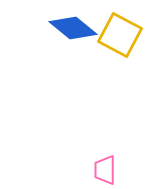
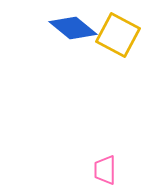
yellow square: moved 2 px left
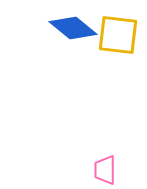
yellow square: rotated 21 degrees counterclockwise
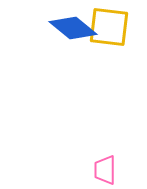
yellow square: moved 9 px left, 8 px up
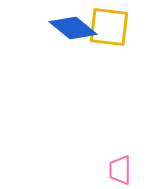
pink trapezoid: moved 15 px right
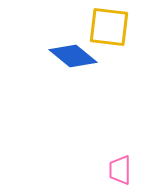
blue diamond: moved 28 px down
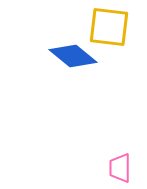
pink trapezoid: moved 2 px up
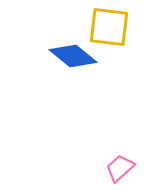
pink trapezoid: rotated 48 degrees clockwise
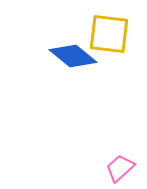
yellow square: moved 7 px down
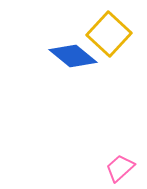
yellow square: rotated 36 degrees clockwise
